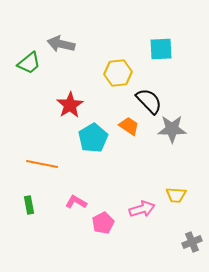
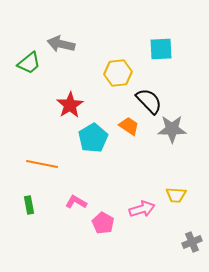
pink pentagon: rotated 15 degrees counterclockwise
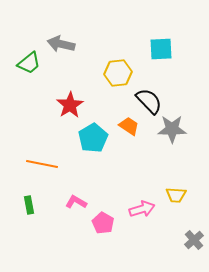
gray cross: moved 2 px right, 2 px up; rotated 18 degrees counterclockwise
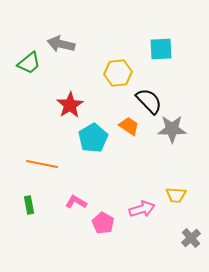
gray cross: moved 3 px left, 2 px up
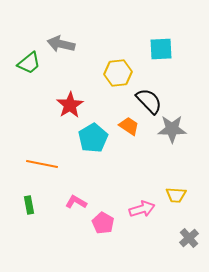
gray cross: moved 2 px left
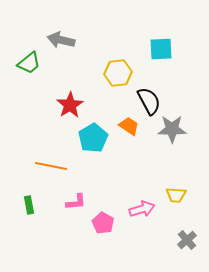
gray arrow: moved 4 px up
black semicircle: rotated 16 degrees clockwise
orange line: moved 9 px right, 2 px down
pink L-shape: rotated 145 degrees clockwise
gray cross: moved 2 px left, 2 px down
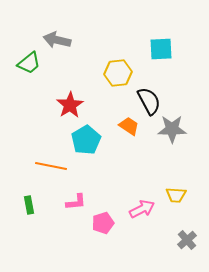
gray arrow: moved 4 px left
cyan pentagon: moved 7 px left, 2 px down
pink arrow: rotated 10 degrees counterclockwise
pink pentagon: rotated 25 degrees clockwise
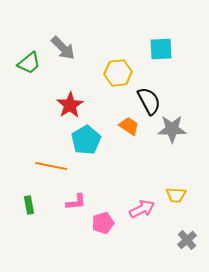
gray arrow: moved 6 px right, 8 px down; rotated 148 degrees counterclockwise
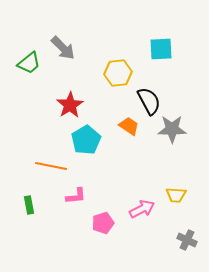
pink L-shape: moved 6 px up
gray cross: rotated 24 degrees counterclockwise
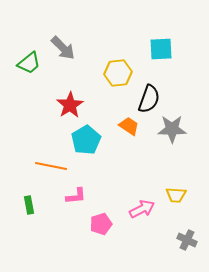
black semicircle: moved 2 px up; rotated 48 degrees clockwise
pink pentagon: moved 2 px left, 1 px down
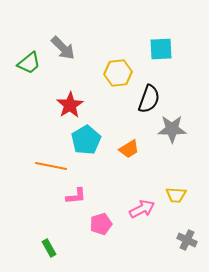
orange trapezoid: moved 23 px down; rotated 115 degrees clockwise
green rectangle: moved 20 px right, 43 px down; rotated 18 degrees counterclockwise
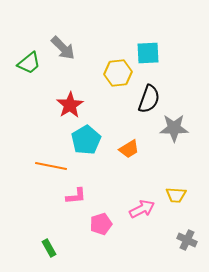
cyan square: moved 13 px left, 4 px down
gray star: moved 2 px right, 1 px up
